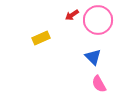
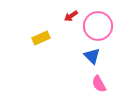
red arrow: moved 1 px left, 1 px down
pink circle: moved 6 px down
blue triangle: moved 1 px left, 1 px up
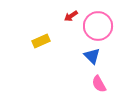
yellow rectangle: moved 3 px down
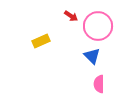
red arrow: rotated 112 degrees counterclockwise
pink semicircle: rotated 30 degrees clockwise
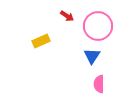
red arrow: moved 4 px left
blue triangle: rotated 18 degrees clockwise
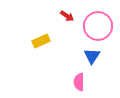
pink semicircle: moved 20 px left, 2 px up
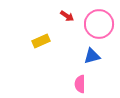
pink circle: moved 1 px right, 2 px up
blue triangle: rotated 42 degrees clockwise
pink semicircle: moved 1 px right, 2 px down
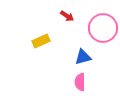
pink circle: moved 4 px right, 4 px down
blue triangle: moved 9 px left, 1 px down
pink semicircle: moved 2 px up
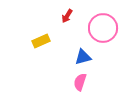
red arrow: rotated 88 degrees clockwise
pink semicircle: rotated 18 degrees clockwise
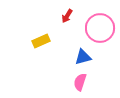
pink circle: moved 3 px left
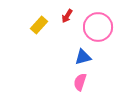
pink circle: moved 2 px left, 1 px up
yellow rectangle: moved 2 px left, 16 px up; rotated 24 degrees counterclockwise
